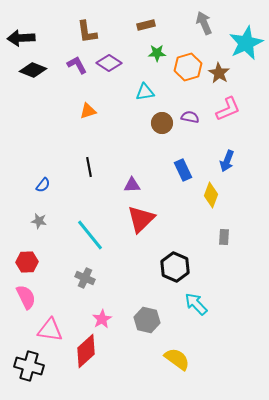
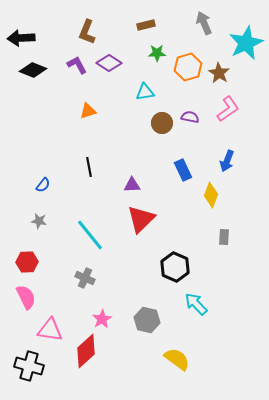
brown L-shape: rotated 30 degrees clockwise
pink L-shape: rotated 12 degrees counterclockwise
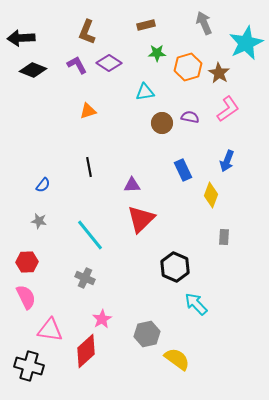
gray hexagon: moved 14 px down; rotated 25 degrees counterclockwise
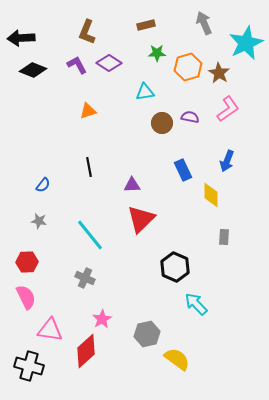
yellow diamond: rotated 20 degrees counterclockwise
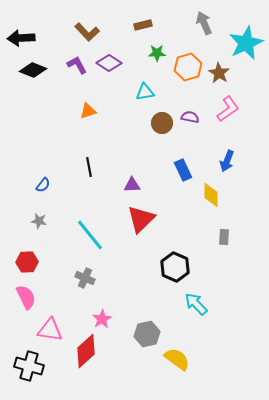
brown rectangle: moved 3 px left
brown L-shape: rotated 65 degrees counterclockwise
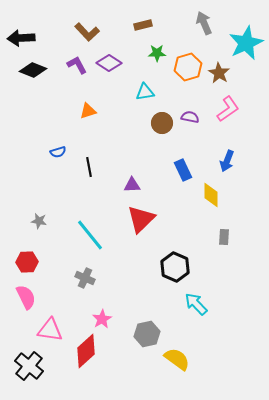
blue semicircle: moved 15 px right, 33 px up; rotated 35 degrees clockwise
black cross: rotated 24 degrees clockwise
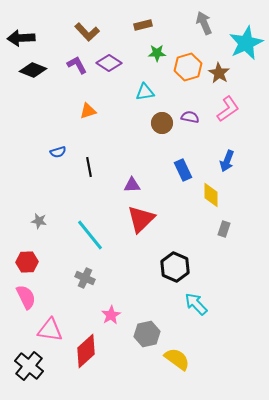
gray rectangle: moved 8 px up; rotated 14 degrees clockwise
pink star: moved 9 px right, 4 px up
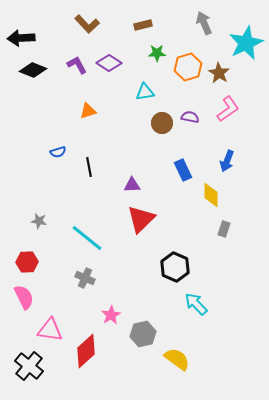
brown L-shape: moved 8 px up
cyan line: moved 3 px left, 3 px down; rotated 12 degrees counterclockwise
pink semicircle: moved 2 px left
gray hexagon: moved 4 px left
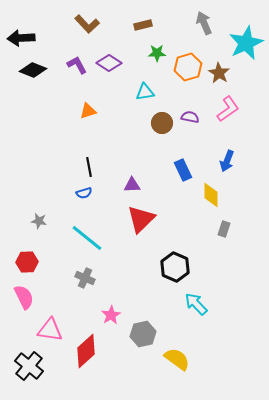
blue semicircle: moved 26 px right, 41 px down
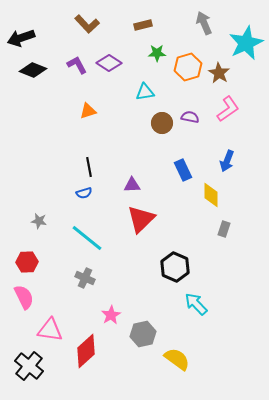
black arrow: rotated 16 degrees counterclockwise
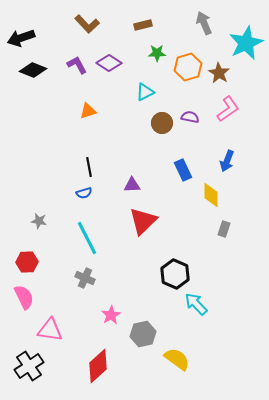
cyan triangle: rotated 18 degrees counterclockwise
red triangle: moved 2 px right, 2 px down
cyan line: rotated 24 degrees clockwise
black hexagon: moved 7 px down
red diamond: moved 12 px right, 15 px down
black cross: rotated 16 degrees clockwise
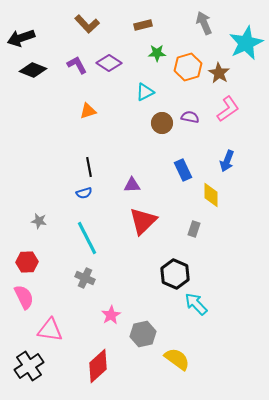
gray rectangle: moved 30 px left
